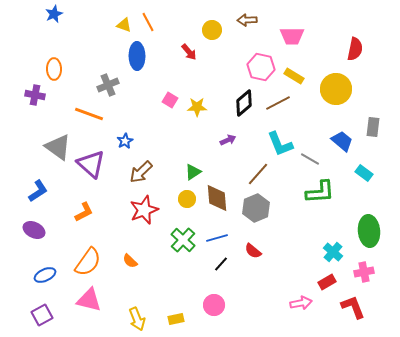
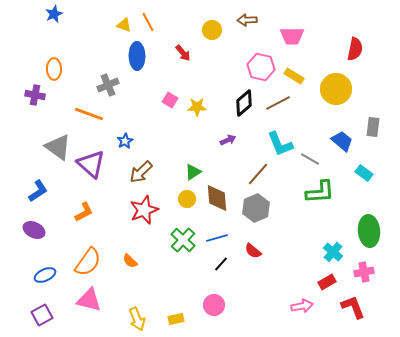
red arrow at (189, 52): moved 6 px left, 1 px down
pink arrow at (301, 303): moved 1 px right, 3 px down
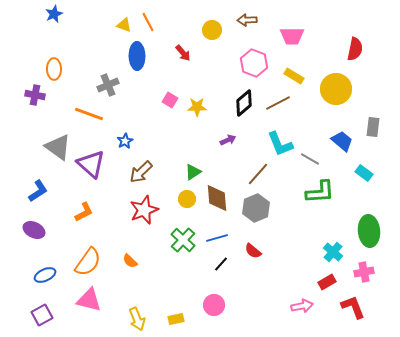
pink hexagon at (261, 67): moved 7 px left, 4 px up; rotated 8 degrees clockwise
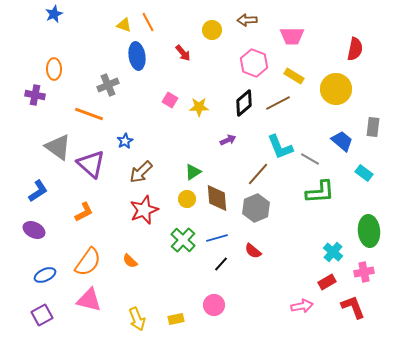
blue ellipse at (137, 56): rotated 8 degrees counterclockwise
yellow star at (197, 107): moved 2 px right
cyan L-shape at (280, 144): moved 3 px down
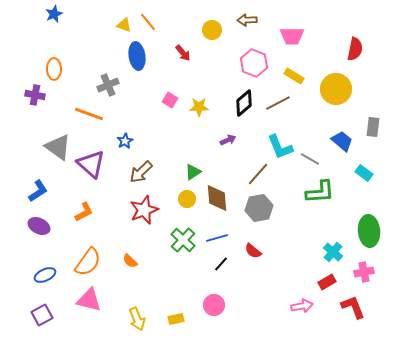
orange line at (148, 22): rotated 12 degrees counterclockwise
gray hexagon at (256, 208): moved 3 px right; rotated 12 degrees clockwise
purple ellipse at (34, 230): moved 5 px right, 4 px up
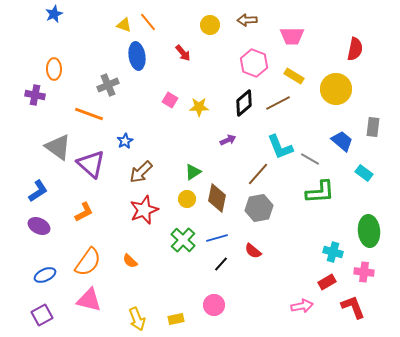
yellow circle at (212, 30): moved 2 px left, 5 px up
brown diamond at (217, 198): rotated 16 degrees clockwise
cyan cross at (333, 252): rotated 24 degrees counterclockwise
pink cross at (364, 272): rotated 18 degrees clockwise
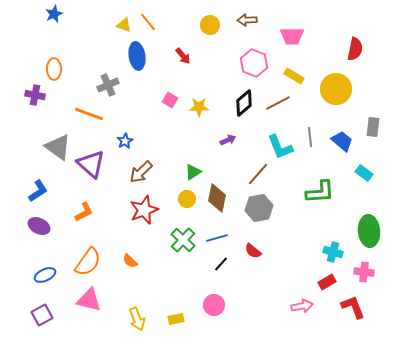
red arrow at (183, 53): moved 3 px down
gray line at (310, 159): moved 22 px up; rotated 54 degrees clockwise
